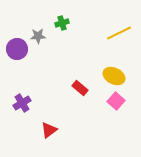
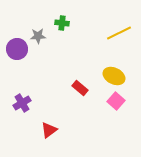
green cross: rotated 24 degrees clockwise
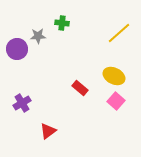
yellow line: rotated 15 degrees counterclockwise
red triangle: moved 1 px left, 1 px down
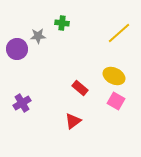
pink square: rotated 12 degrees counterclockwise
red triangle: moved 25 px right, 10 px up
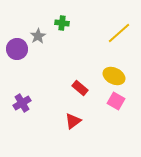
gray star: rotated 28 degrees counterclockwise
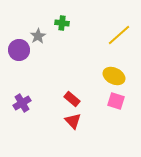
yellow line: moved 2 px down
purple circle: moved 2 px right, 1 px down
red rectangle: moved 8 px left, 11 px down
pink square: rotated 12 degrees counterclockwise
red triangle: rotated 36 degrees counterclockwise
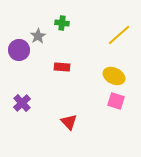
red rectangle: moved 10 px left, 32 px up; rotated 35 degrees counterclockwise
purple cross: rotated 12 degrees counterclockwise
red triangle: moved 4 px left, 1 px down
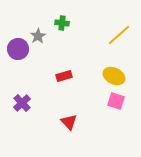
purple circle: moved 1 px left, 1 px up
red rectangle: moved 2 px right, 9 px down; rotated 21 degrees counterclockwise
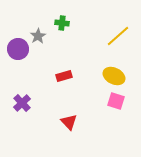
yellow line: moved 1 px left, 1 px down
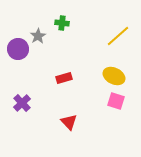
red rectangle: moved 2 px down
